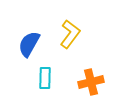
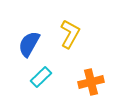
yellow L-shape: rotated 8 degrees counterclockwise
cyan rectangle: moved 4 px left, 1 px up; rotated 45 degrees clockwise
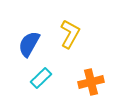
cyan rectangle: moved 1 px down
